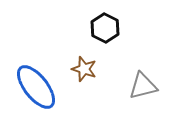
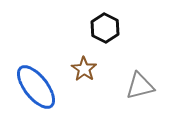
brown star: rotated 15 degrees clockwise
gray triangle: moved 3 px left
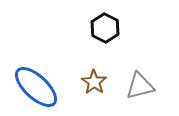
brown star: moved 10 px right, 13 px down
blue ellipse: rotated 9 degrees counterclockwise
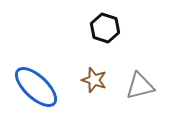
black hexagon: rotated 8 degrees counterclockwise
brown star: moved 2 px up; rotated 15 degrees counterclockwise
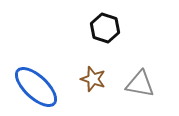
brown star: moved 1 px left, 1 px up
gray triangle: moved 2 px up; rotated 24 degrees clockwise
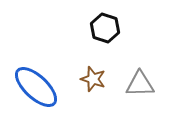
gray triangle: rotated 12 degrees counterclockwise
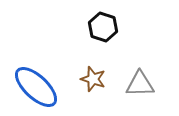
black hexagon: moved 2 px left, 1 px up
